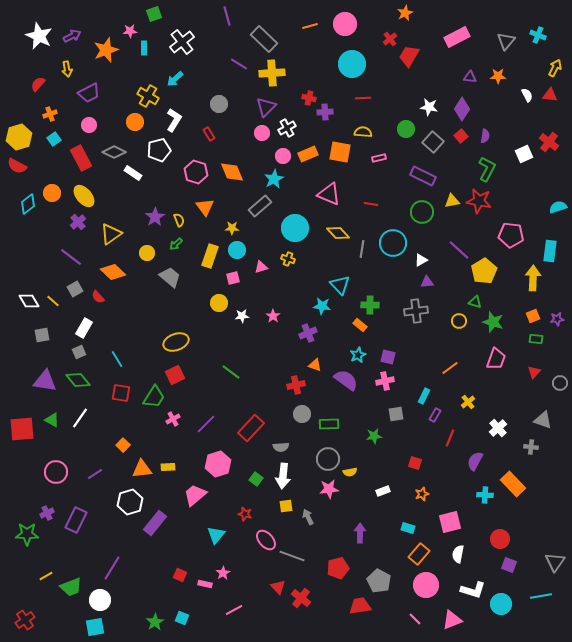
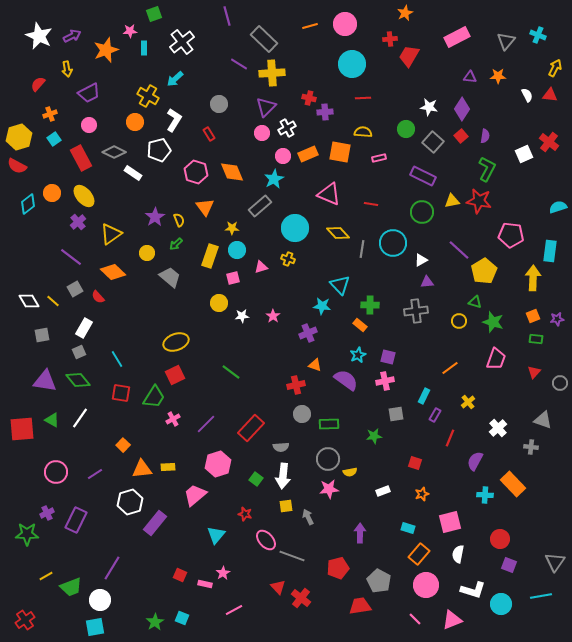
red cross at (390, 39): rotated 32 degrees clockwise
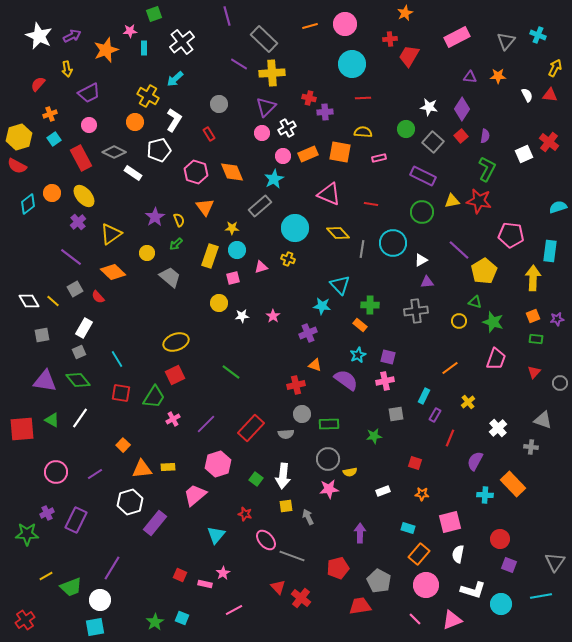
gray semicircle at (281, 447): moved 5 px right, 13 px up
orange star at (422, 494): rotated 24 degrees clockwise
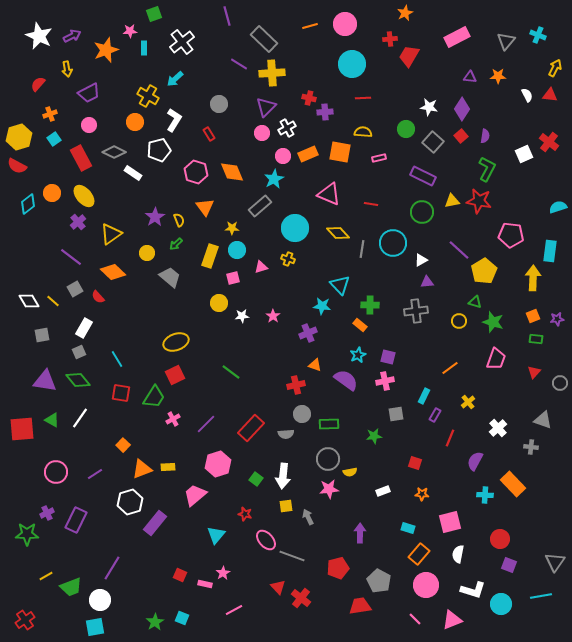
orange triangle at (142, 469): rotated 15 degrees counterclockwise
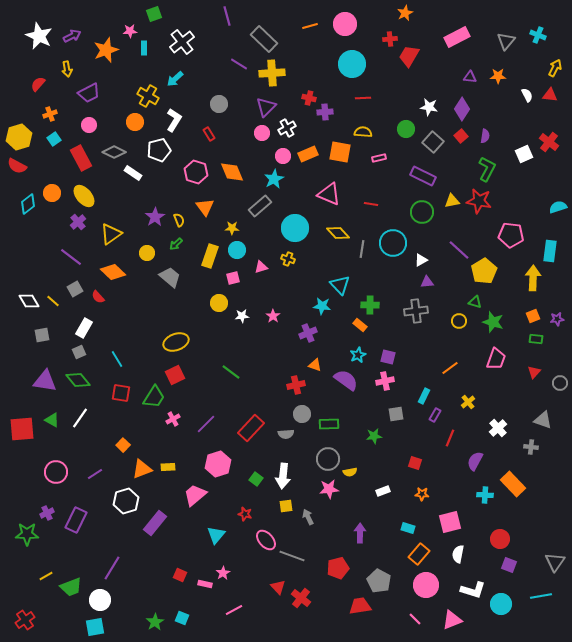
white hexagon at (130, 502): moved 4 px left, 1 px up
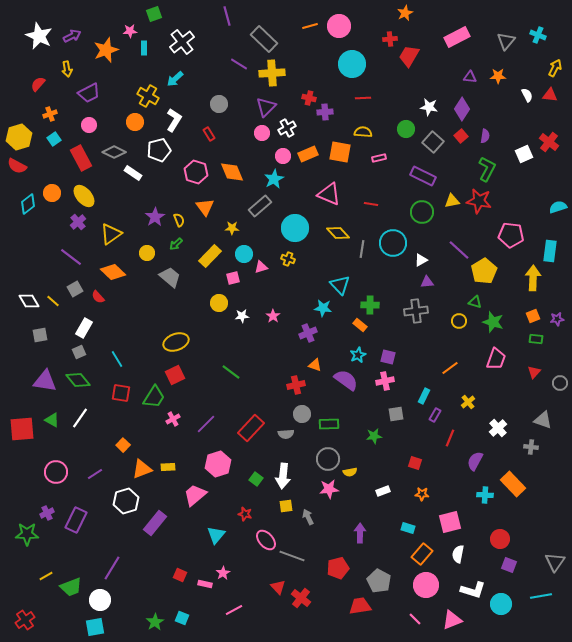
pink circle at (345, 24): moved 6 px left, 2 px down
cyan circle at (237, 250): moved 7 px right, 4 px down
yellow rectangle at (210, 256): rotated 25 degrees clockwise
cyan star at (322, 306): moved 1 px right, 2 px down
gray square at (42, 335): moved 2 px left
orange rectangle at (419, 554): moved 3 px right
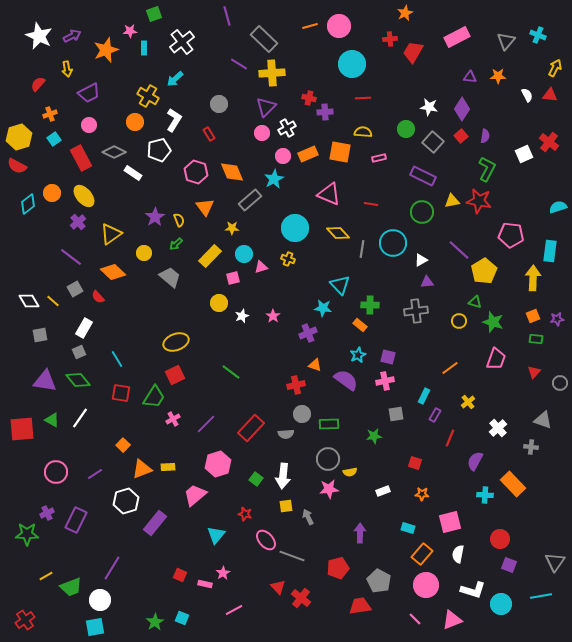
red trapezoid at (409, 56): moved 4 px right, 4 px up
gray rectangle at (260, 206): moved 10 px left, 6 px up
yellow circle at (147, 253): moved 3 px left
white star at (242, 316): rotated 16 degrees counterclockwise
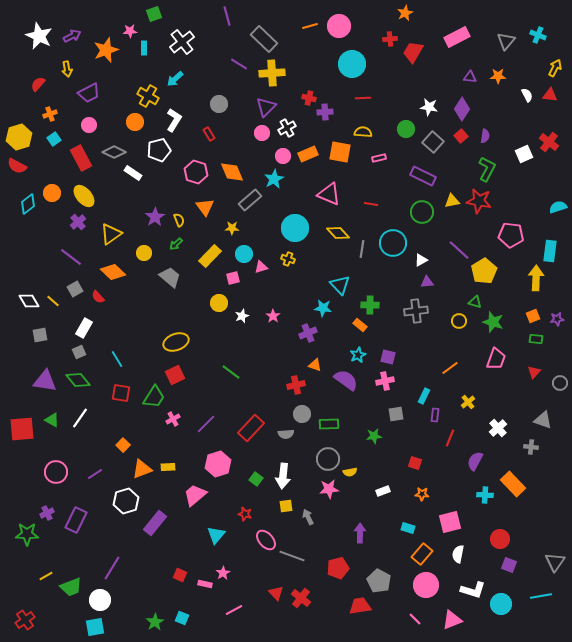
yellow arrow at (533, 278): moved 3 px right
purple rectangle at (435, 415): rotated 24 degrees counterclockwise
red triangle at (278, 587): moved 2 px left, 6 px down
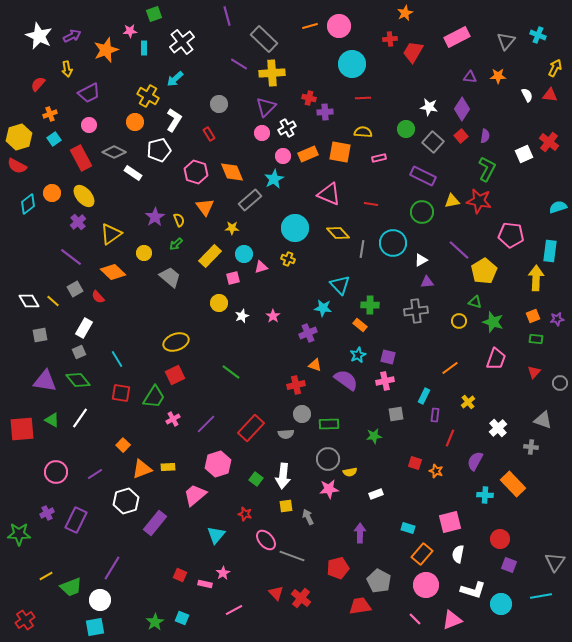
white rectangle at (383, 491): moved 7 px left, 3 px down
orange star at (422, 494): moved 14 px right, 23 px up; rotated 16 degrees clockwise
green star at (27, 534): moved 8 px left
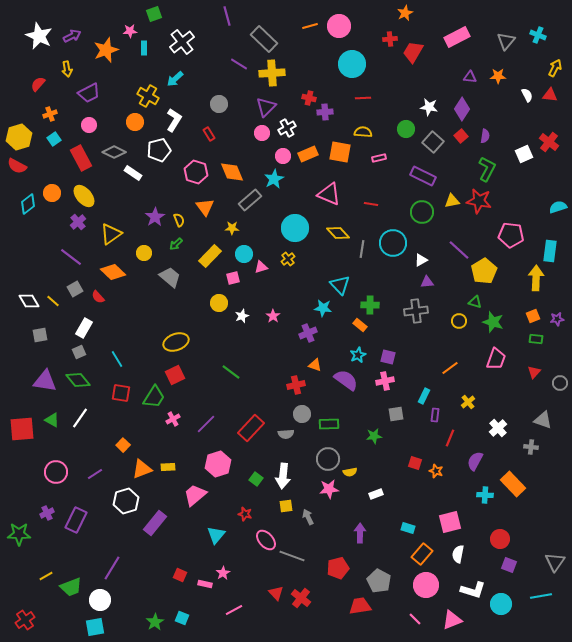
yellow cross at (288, 259): rotated 32 degrees clockwise
